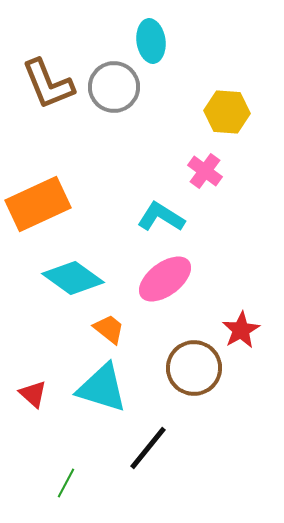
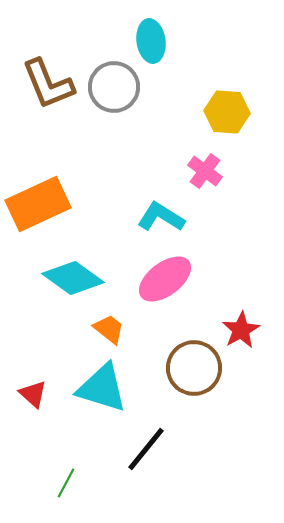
black line: moved 2 px left, 1 px down
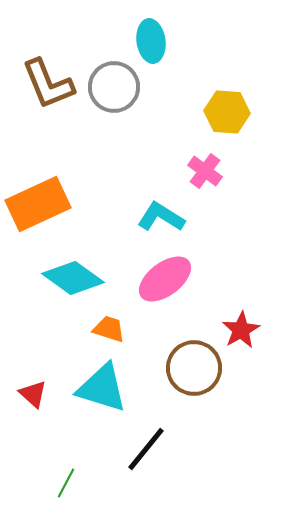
orange trapezoid: rotated 20 degrees counterclockwise
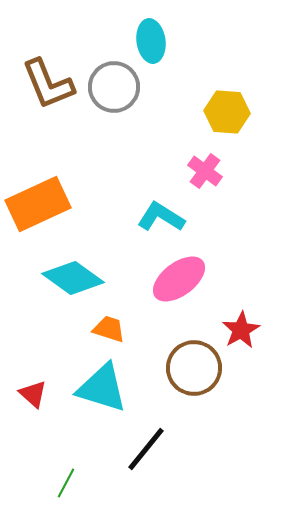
pink ellipse: moved 14 px right
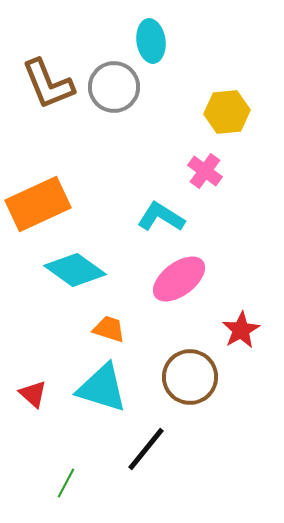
yellow hexagon: rotated 9 degrees counterclockwise
cyan diamond: moved 2 px right, 8 px up
brown circle: moved 4 px left, 9 px down
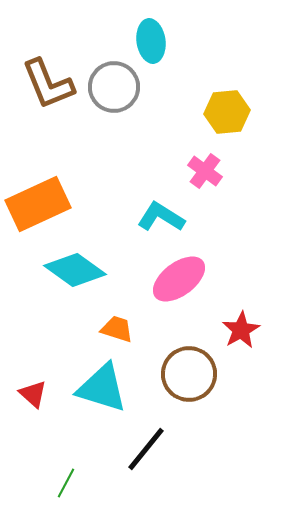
orange trapezoid: moved 8 px right
brown circle: moved 1 px left, 3 px up
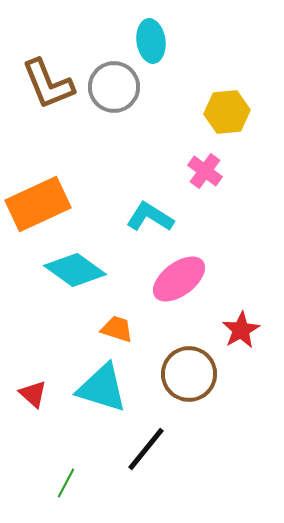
cyan L-shape: moved 11 px left
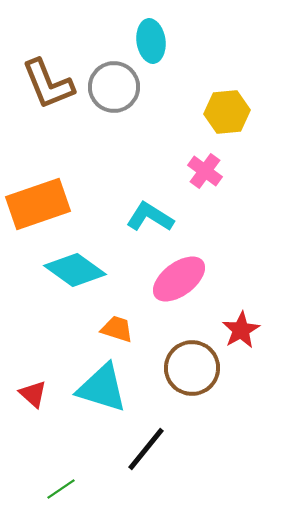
orange rectangle: rotated 6 degrees clockwise
brown circle: moved 3 px right, 6 px up
green line: moved 5 px left, 6 px down; rotated 28 degrees clockwise
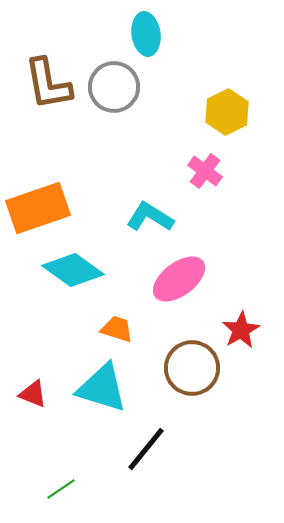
cyan ellipse: moved 5 px left, 7 px up
brown L-shape: rotated 12 degrees clockwise
yellow hexagon: rotated 21 degrees counterclockwise
orange rectangle: moved 4 px down
cyan diamond: moved 2 px left
red triangle: rotated 20 degrees counterclockwise
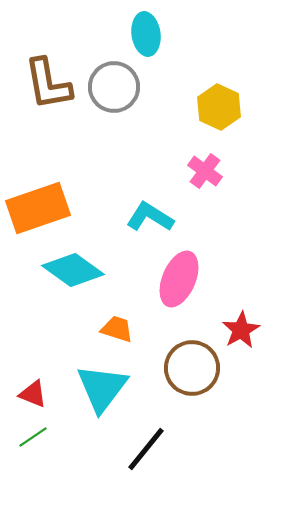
yellow hexagon: moved 8 px left, 5 px up; rotated 9 degrees counterclockwise
pink ellipse: rotated 30 degrees counterclockwise
cyan triangle: rotated 50 degrees clockwise
green line: moved 28 px left, 52 px up
